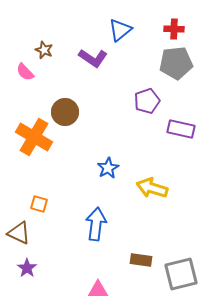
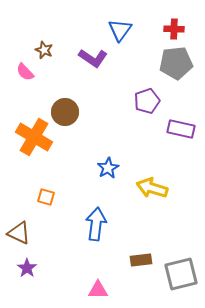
blue triangle: rotated 15 degrees counterclockwise
orange square: moved 7 px right, 7 px up
brown rectangle: rotated 15 degrees counterclockwise
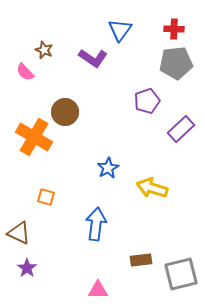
purple rectangle: rotated 56 degrees counterclockwise
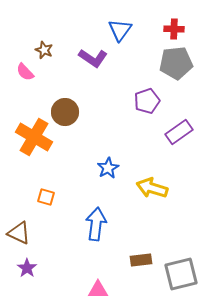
purple rectangle: moved 2 px left, 3 px down; rotated 8 degrees clockwise
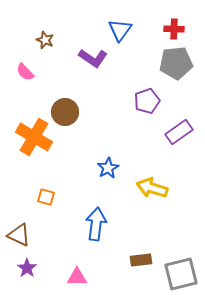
brown star: moved 1 px right, 10 px up
brown triangle: moved 2 px down
pink triangle: moved 21 px left, 13 px up
